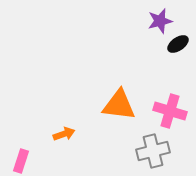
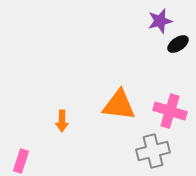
orange arrow: moved 2 px left, 13 px up; rotated 110 degrees clockwise
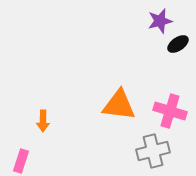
orange arrow: moved 19 px left
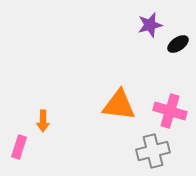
purple star: moved 10 px left, 4 px down
pink rectangle: moved 2 px left, 14 px up
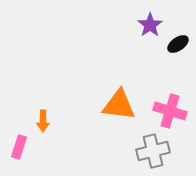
purple star: rotated 20 degrees counterclockwise
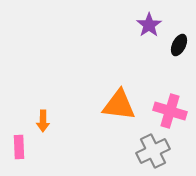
purple star: moved 1 px left
black ellipse: moved 1 px right, 1 px down; rotated 30 degrees counterclockwise
pink rectangle: rotated 20 degrees counterclockwise
gray cross: rotated 12 degrees counterclockwise
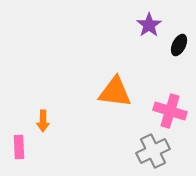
orange triangle: moved 4 px left, 13 px up
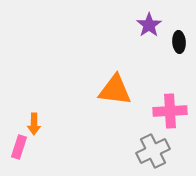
black ellipse: moved 3 px up; rotated 30 degrees counterclockwise
orange triangle: moved 2 px up
pink cross: rotated 20 degrees counterclockwise
orange arrow: moved 9 px left, 3 px down
pink rectangle: rotated 20 degrees clockwise
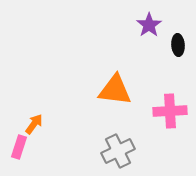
black ellipse: moved 1 px left, 3 px down
orange arrow: rotated 145 degrees counterclockwise
gray cross: moved 35 px left
